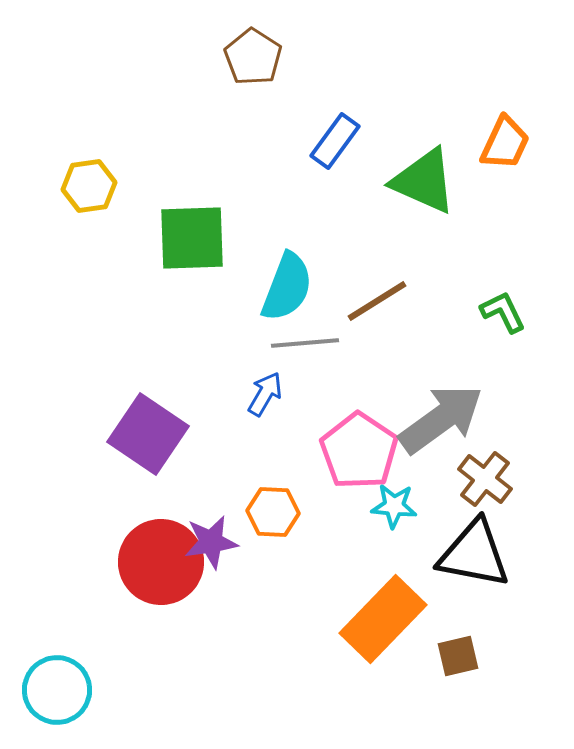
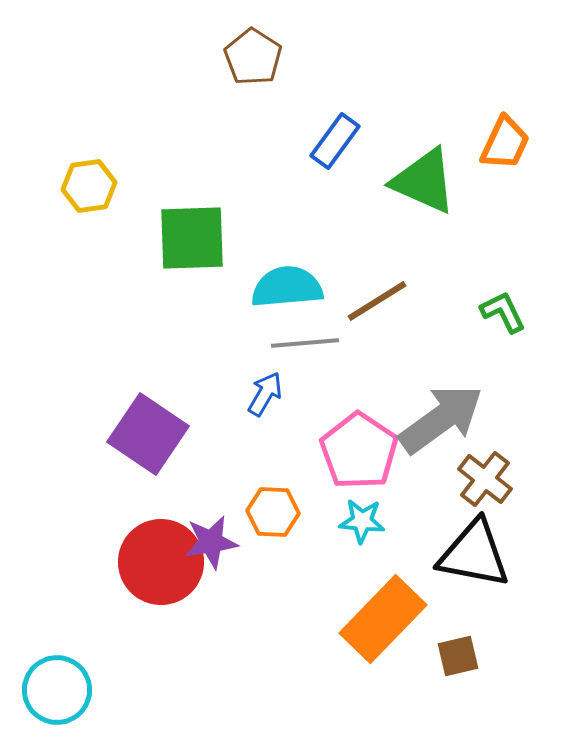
cyan semicircle: rotated 116 degrees counterclockwise
cyan star: moved 32 px left, 15 px down
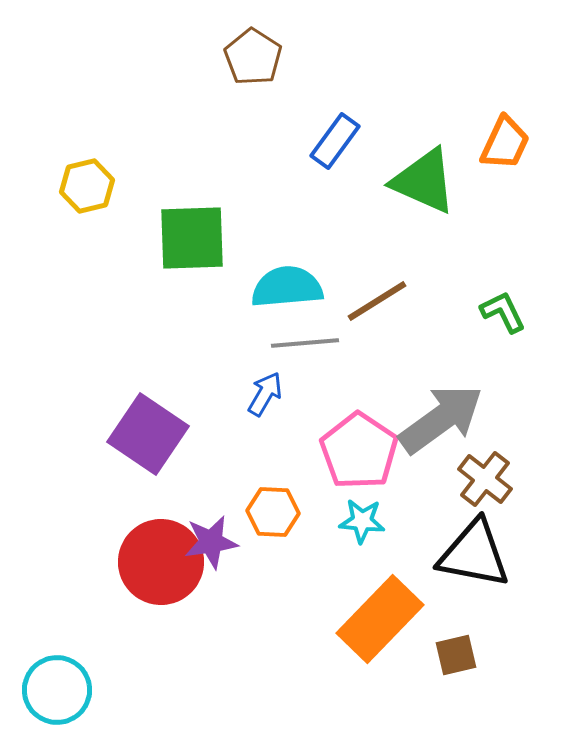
yellow hexagon: moved 2 px left; rotated 6 degrees counterclockwise
orange rectangle: moved 3 px left
brown square: moved 2 px left, 1 px up
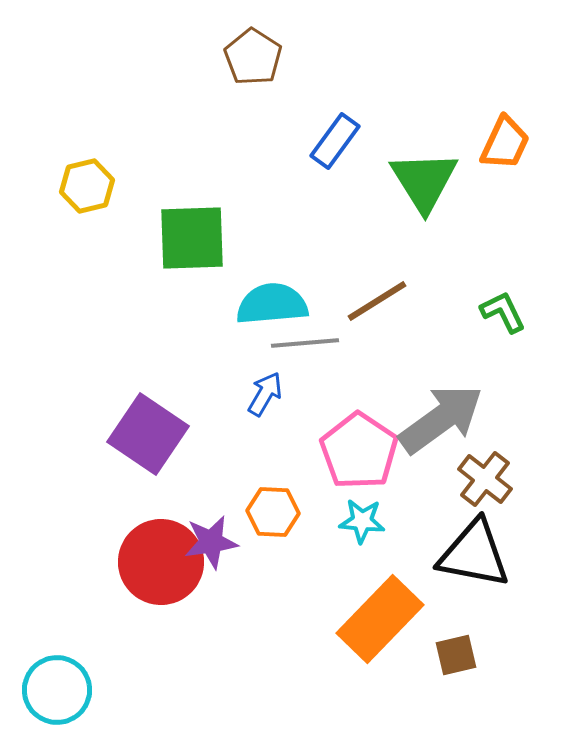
green triangle: rotated 34 degrees clockwise
cyan semicircle: moved 15 px left, 17 px down
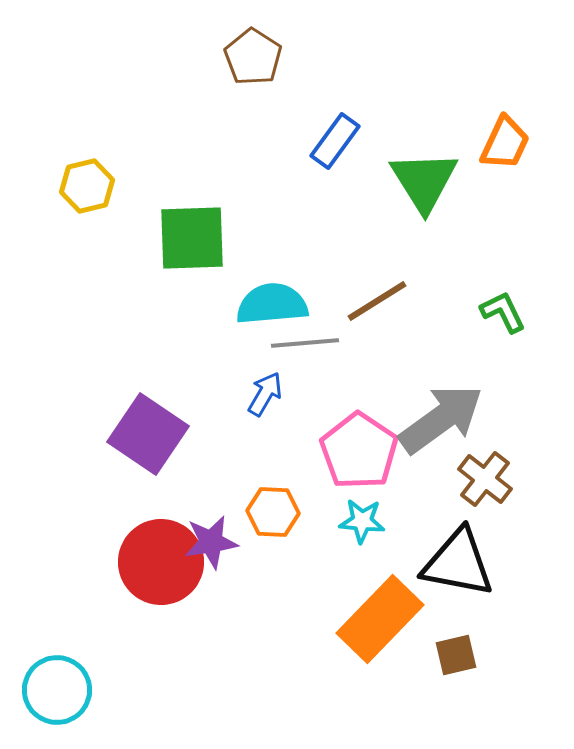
black triangle: moved 16 px left, 9 px down
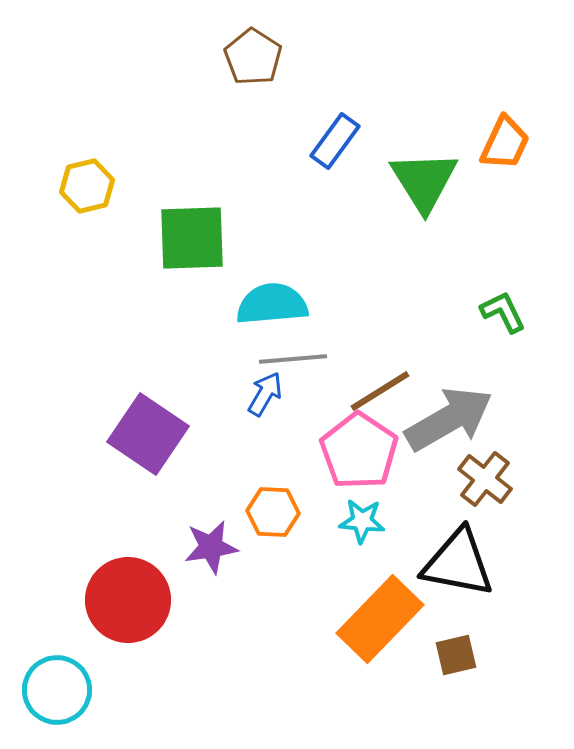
brown line: moved 3 px right, 90 px down
gray line: moved 12 px left, 16 px down
gray arrow: moved 8 px right; rotated 6 degrees clockwise
purple star: moved 5 px down
red circle: moved 33 px left, 38 px down
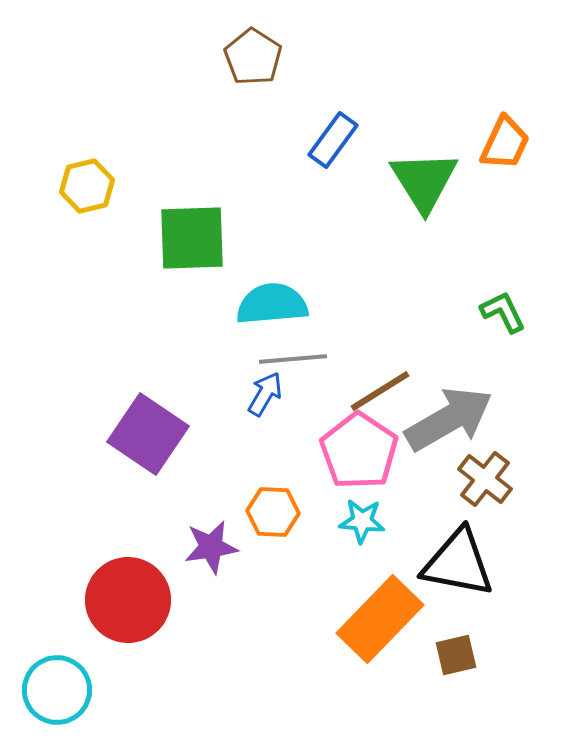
blue rectangle: moved 2 px left, 1 px up
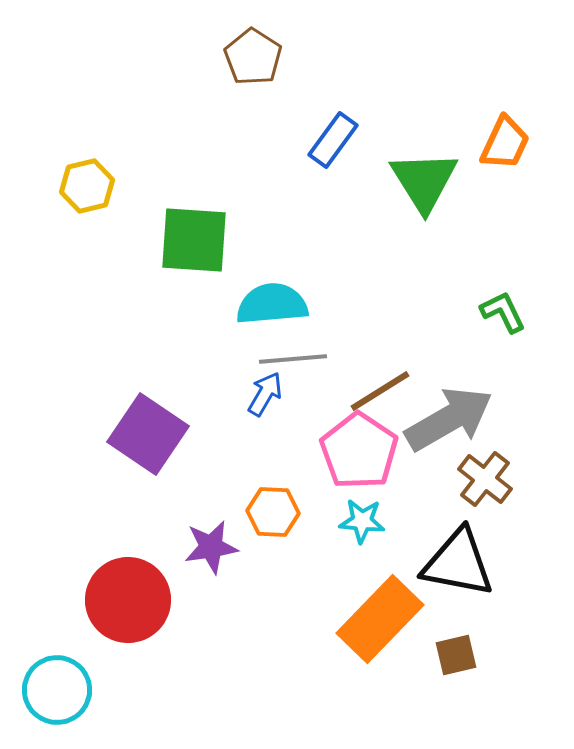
green square: moved 2 px right, 2 px down; rotated 6 degrees clockwise
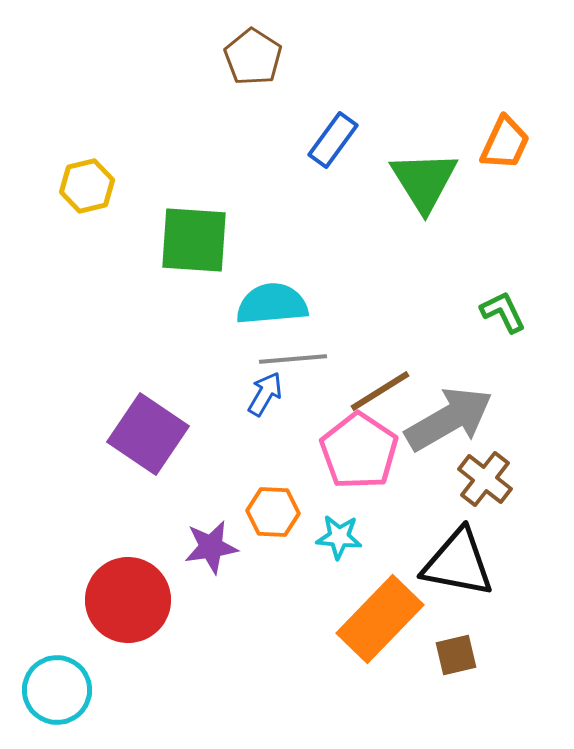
cyan star: moved 23 px left, 16 px down
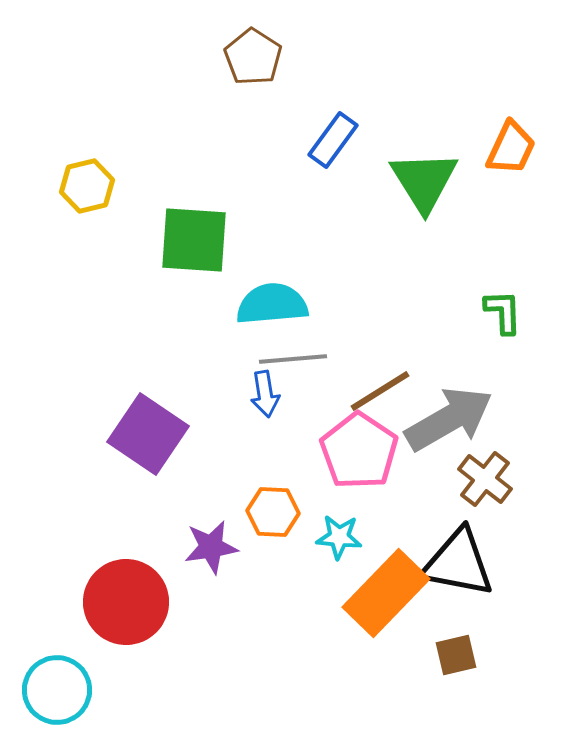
orange trapezoid: moved 6 px right, 5 px down
green L-shape: rotated 24 degrees clockwise
blue arrow: rotated 141 degrees clockwise
red circle: moved 2 px left, 2 px down
orange rectangle: moved 6 px right, 26 px up
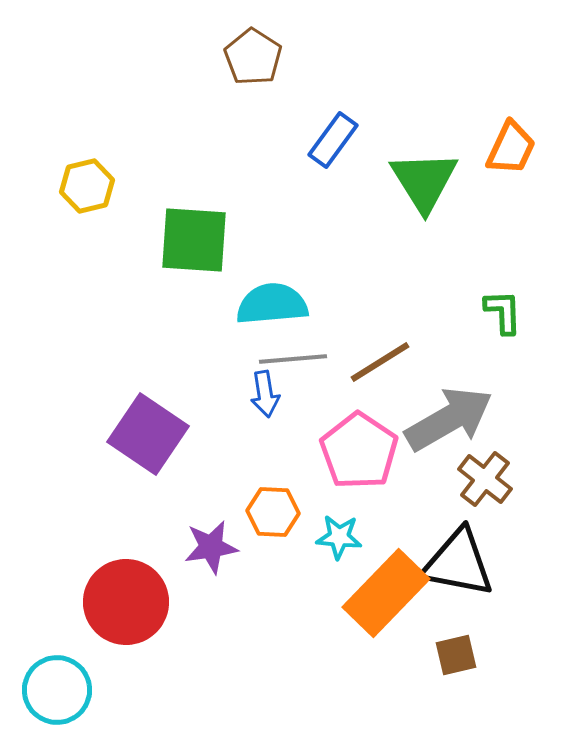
brown line: moved 29 px up
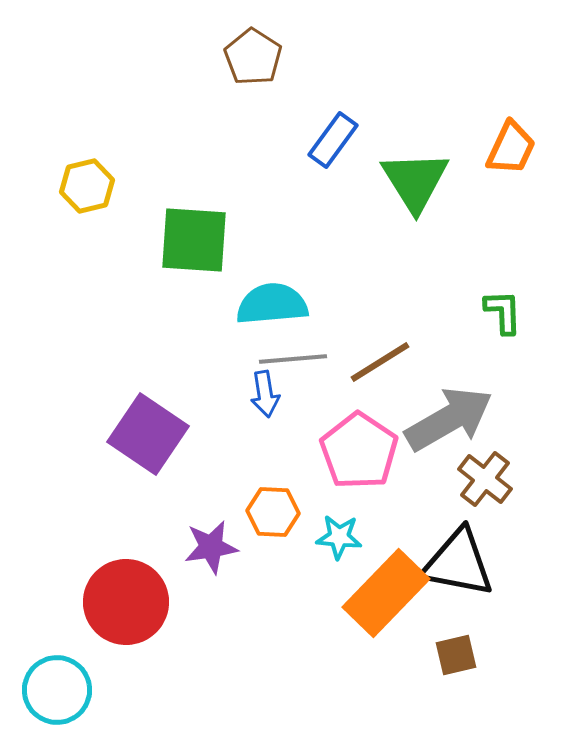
green triangle: moved 9 px left
